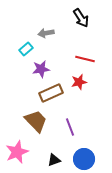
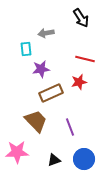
cyan rectangle: rotated 56 degrees counterclockwise
pink star: rotated 20 degrees clockwise
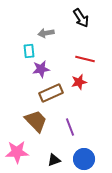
cyan rectangle: moved 3 px right, 2 px down
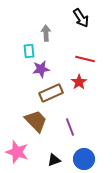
gray arrow: rotated 98 degrees clockwise
red star: rotated 21 degrees counterclockwise
pink star: rotated 20 degrees clockwise
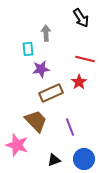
cyan rectangle: moved 1 px left, 2 px up
pink star: moved 7 px up
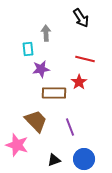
brown rectangle: moved 3 px right; rotated 25 degrees clockwise
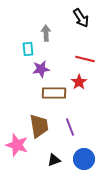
brown trapezoid: moved 3 px right, 5 px down; rotated 35 degrees clockwise
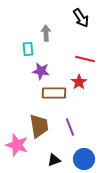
purple star: moved 2 px down; rotated 18 degrees clockwise
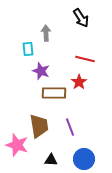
purple star: rotated 12 degrees clockwise
black triangle: moved 3 px left; rotated 24 degrees clockwise
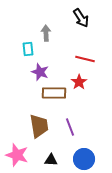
purple star: moved 1 px left, 1 px down
pink star: moved 10 px down
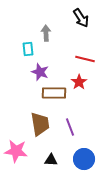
brown trapezoid: moved 1 px right, 2 px up
pink star: moved 1 px left, 4 px up; rotated 10 degrees counterclockwise
